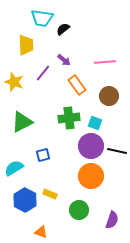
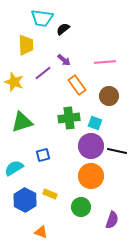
purple line: rotated 12 degrees clockwise
green triangle: rotated 10 degrees clockwise
green circle: moved 2 px right, 3 px up
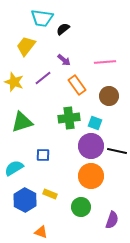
yellow trapezoid: moved 1 px down; rotated 140 degrees counterclockwise
purple line: moved 5 px down
blue square: rotated 16 degrees clockwise
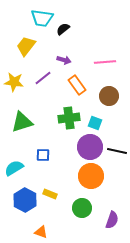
purple arrow: rotated 24 degrees counterclockwise
yellow star: rotated 12 degrees counterclockwise
purple circle: moved 1 px left, 1 px down
green circle: moved 1 px right, 1 px down
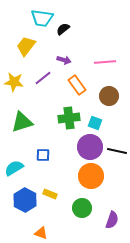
orange triangle: moved 1 px down
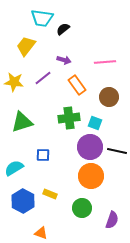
brown circle: moved 1 px down
blue hexagon: moved 2 px left, 1 px down
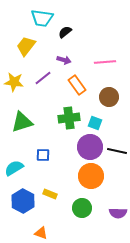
black semicircle: moved 2 px right, 3 px down
purple semicircle: moved 6 px right, 7 px up; rotated 72 degrees clockwise
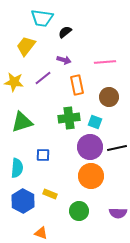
orange rectangle: rotated 24 degrees clockwise
cyan square: moved 1 px up
black line: moved 3 px up; rotated 24 degrees counterclockwise
cyan semicircle: moved 3 px right; rotated 126 degrees clockwise
green circle: moved 3 px left, 3 px down
